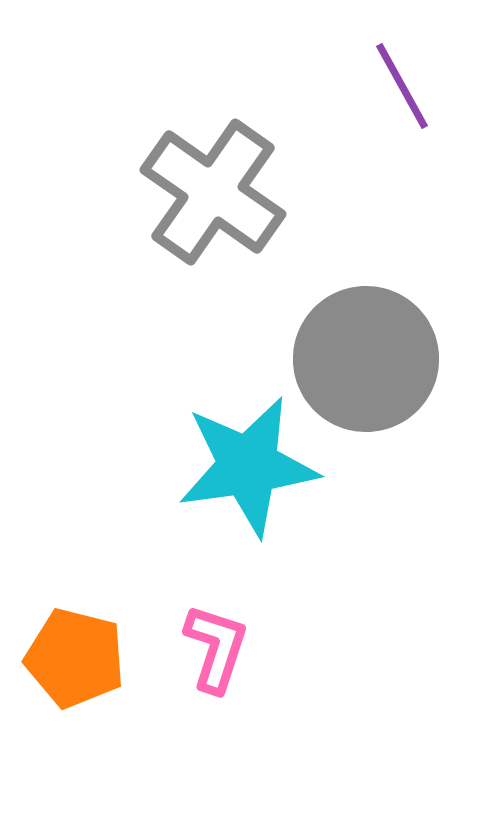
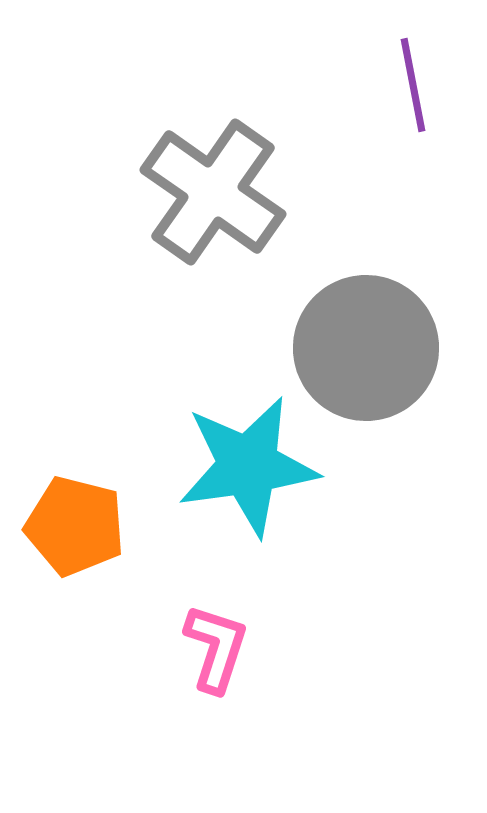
purple line: moved 11 px right, 1 px up; rotated 18 degrees clockwise
gray circle: moved 11 px up
orange pentagon: moved 132 px up
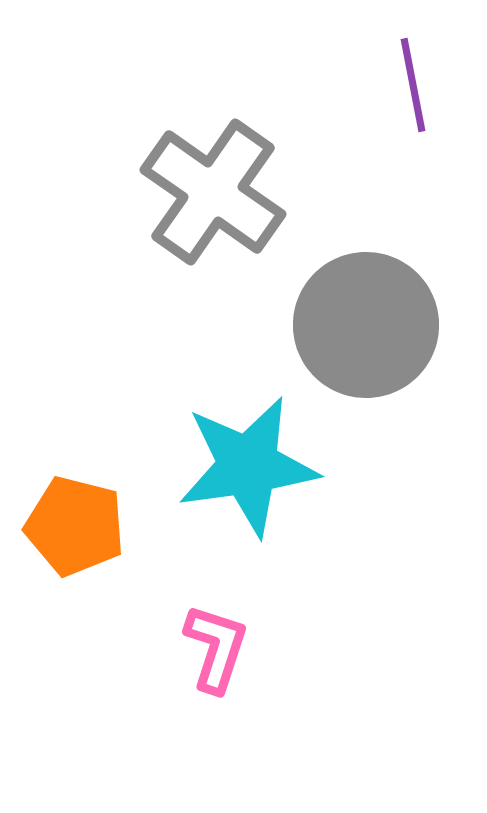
gray circle: moved 23 px up
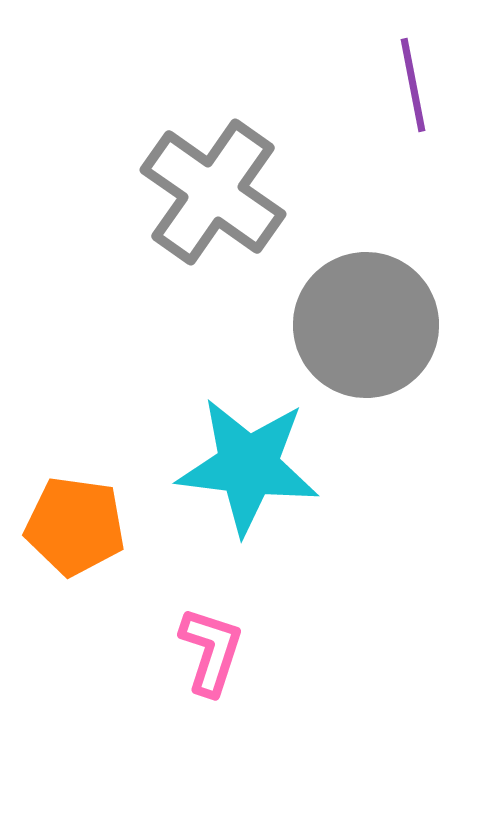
cyan star: rotated 15 degrees clockwise
orange pentagon: rotated 6 degrees counterclockwise
pink L-shape: moved 5 px left, 3 px down
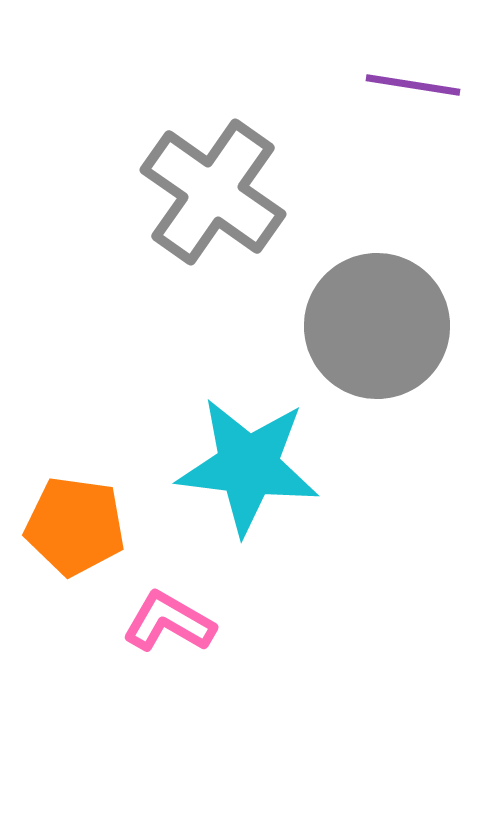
purple line: rotated 70 degrees counterclockwise
gray circle: moved 11 px right, 1 px down
pink L-shape: moved 42 px left, 29 px up; rotated 78 degrees counterclockwise
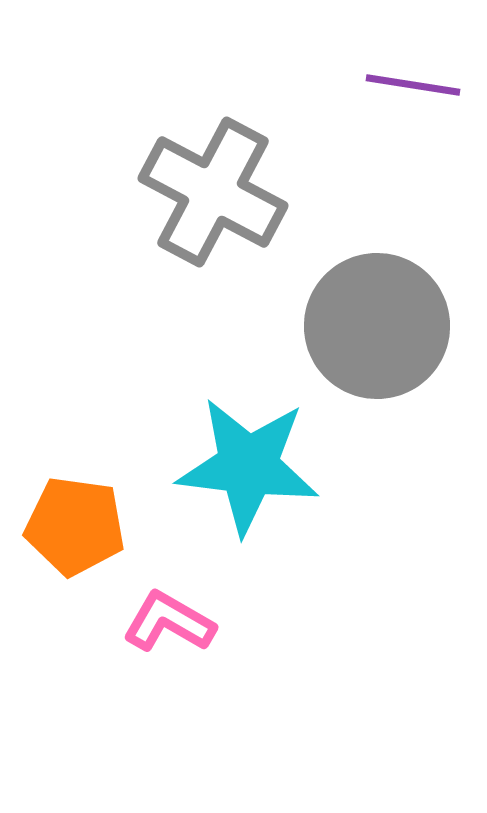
gray cross: rotated 7 degrees counterclockwise
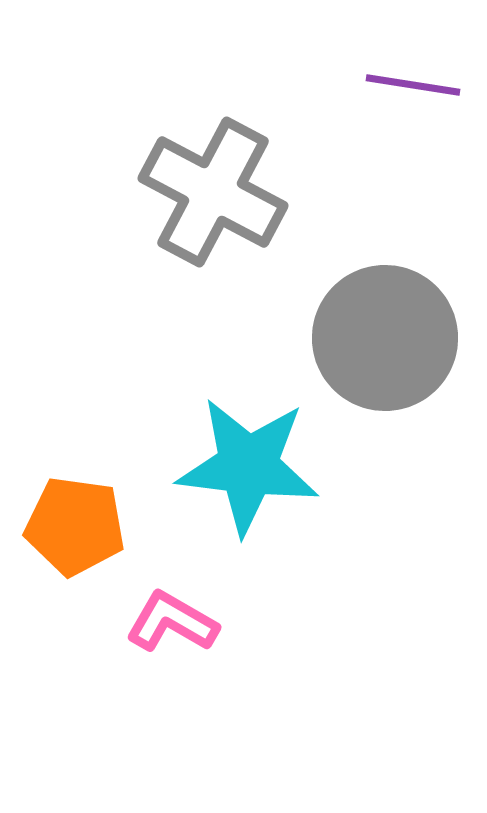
gray circle: moved 8 px right, 12 px down
pink L-shape: moved 3 px right
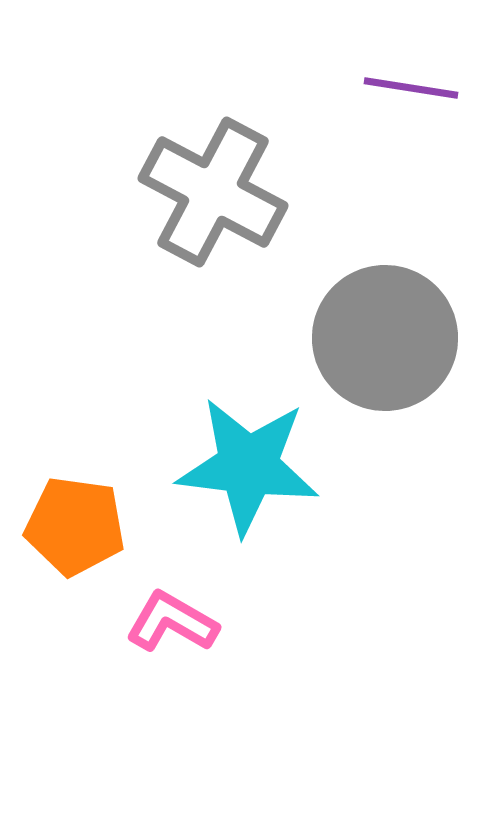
purple line: moved 2 px left, 3 px down
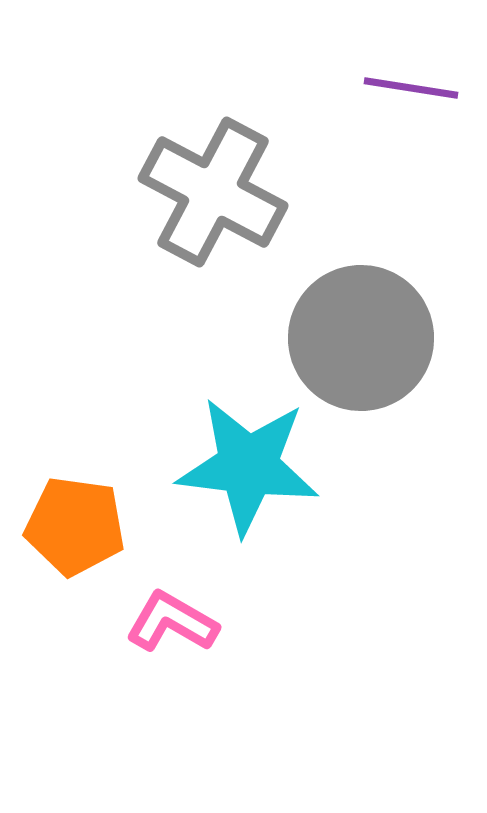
gray circle: moved 24 px left
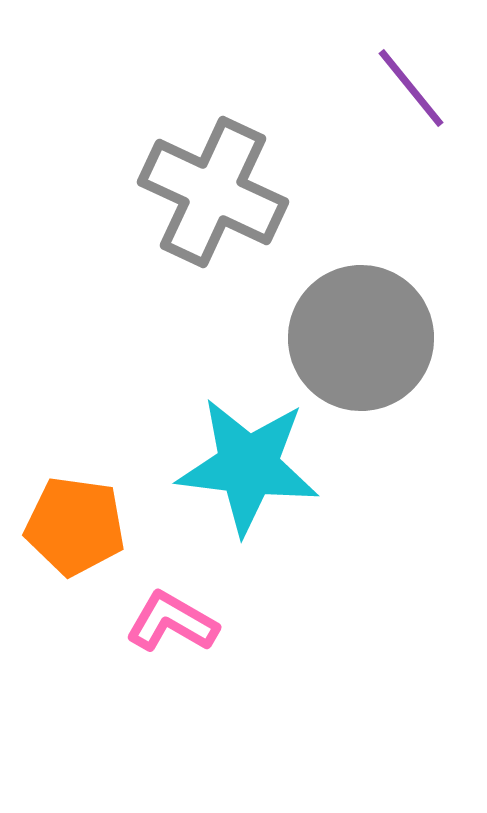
purple line: rotated 42 degrees clockwise
gray cross: rotated 3 degrees counterclockwise
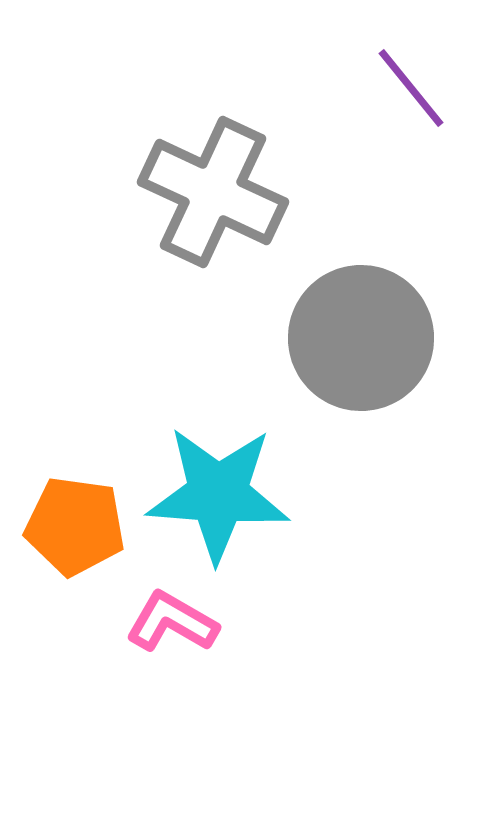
cyan star: moved 30 px left, 28 px down; rotated 3 degrees counterclockwise
